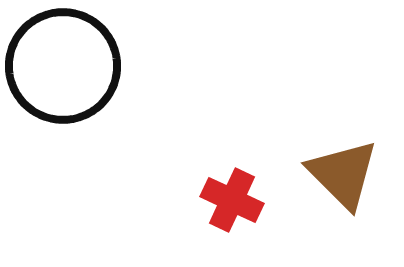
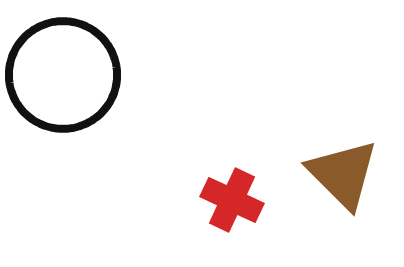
black circle: moved 9 px down
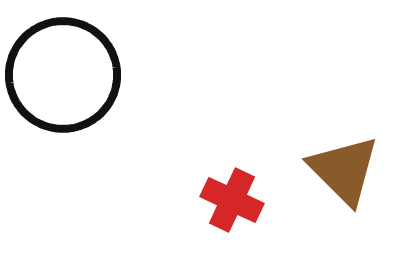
brown triangle: moved 1 px right, 4 px up
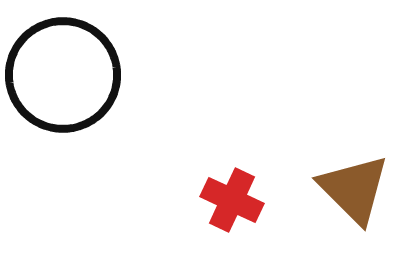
brown triangle: moved 10 px right, 19 px down
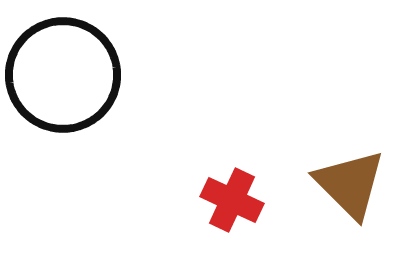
brown triangle: moved 4 px left, 5 px up
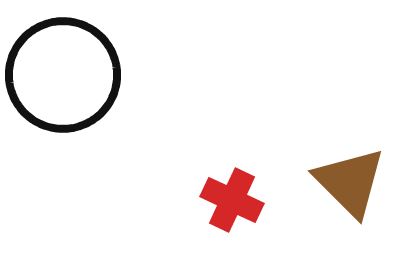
brown triangle: moved 2 px up
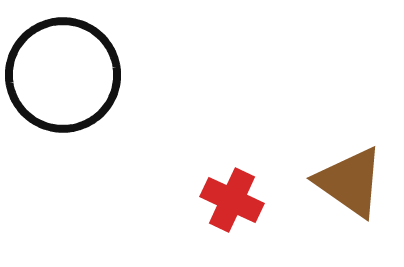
brown triangle: rotated 10 degrees counterclockwise
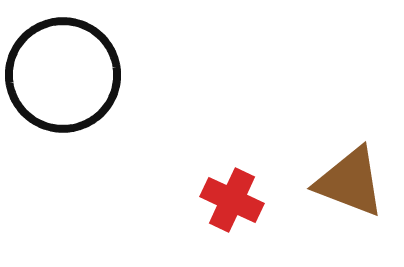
brown triangle: rotated 14 degrees counterclockwise
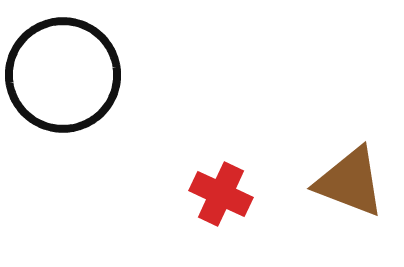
red cross: moved 11 px left, 6 px up
